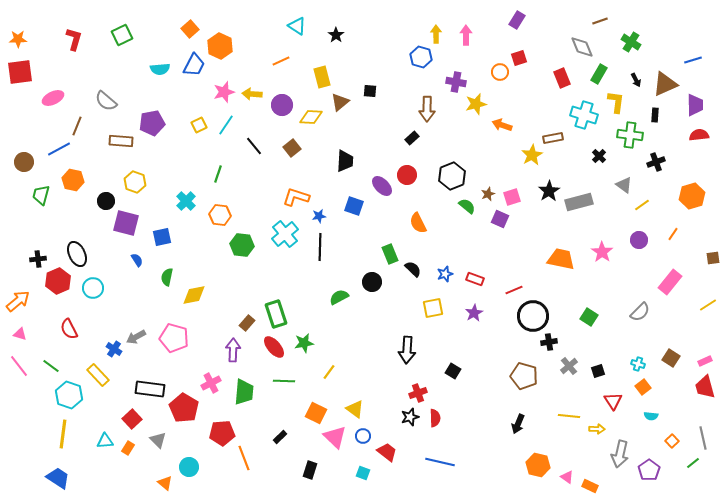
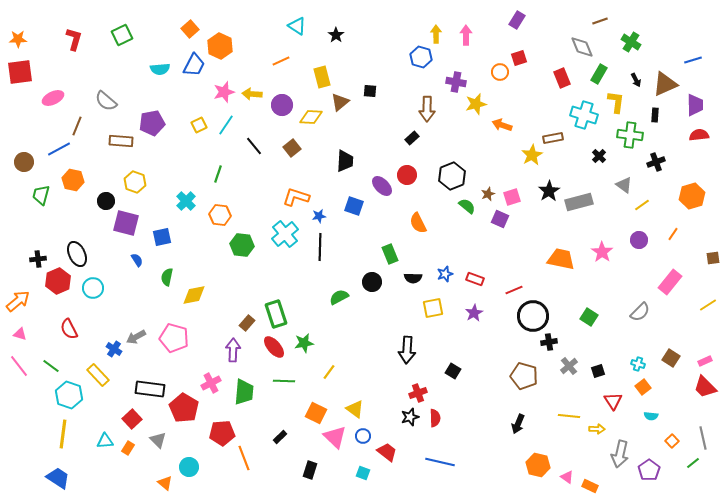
black semicircle at (413, 269): moved 9 px down; rotated 138 degrees clockwise
red trapezoid at (705, 387): rotated 30 degrees counterclockwise
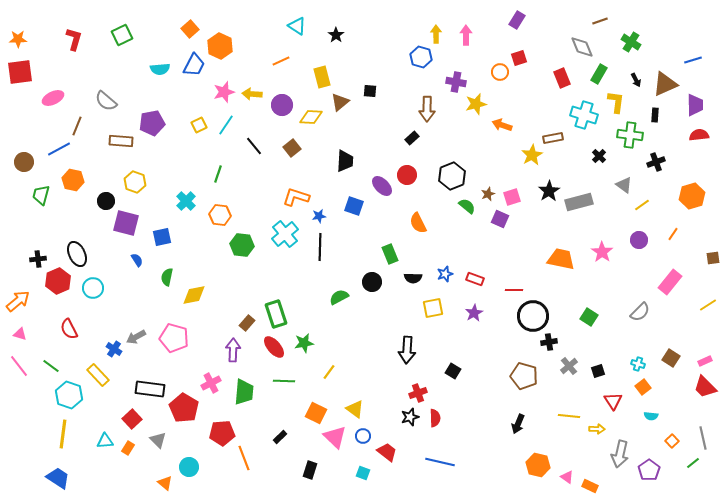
red line at (514, 290): rotated 24 degrees clockwise
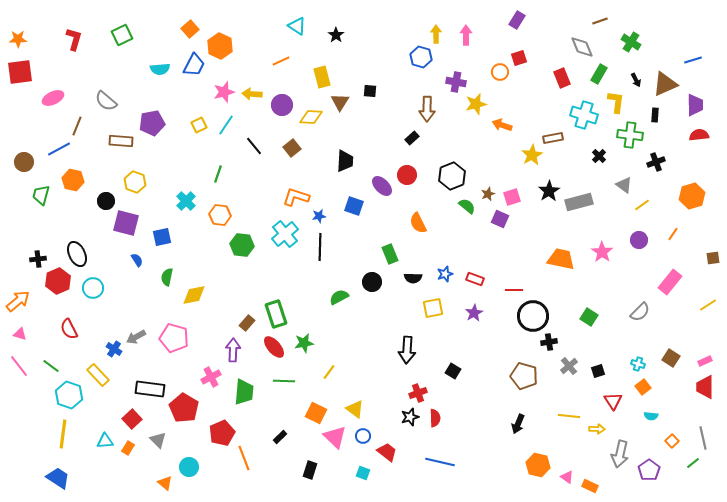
brown triangle at (340, 102): rotated 18 degrees counterclockwise
pink cross at (211, 383): moved 6 px up
red trapezoid at (705, 387): rotated 45 degrees clockwise
red pentagon at (222, 433): rotated 20 degrees counterclockwise
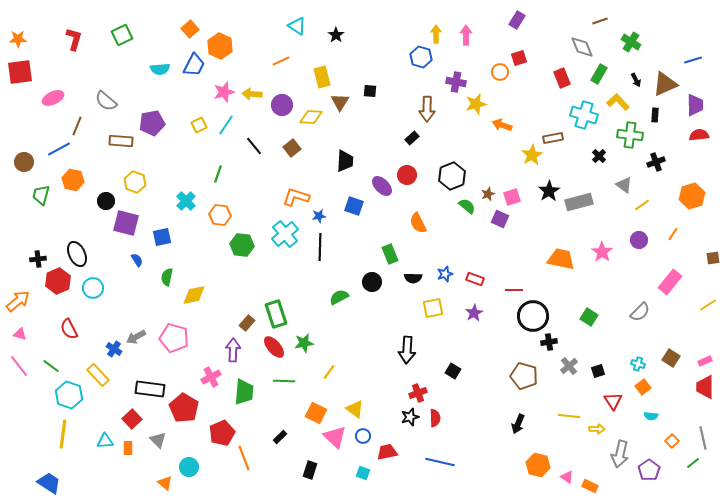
yellow L-shape at (616, 102): moved 2 px right; rotated 50 degrees counterclockwise
orange rectangle at (128, 448): rotated 32 degrees counterclockwise
red trapezoid at (387, 452): rotated 50 degrees counterclockwise
blue trapezoid at (58, 478): moved 9 px left, 5 px down
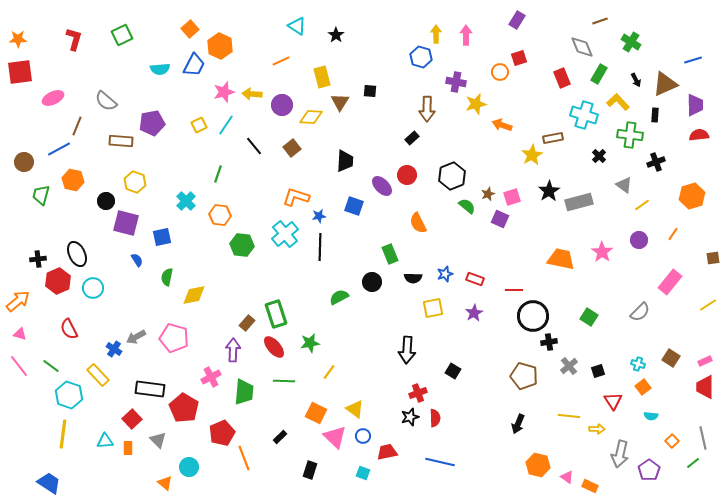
green star at (304, 343): moved 6 px right
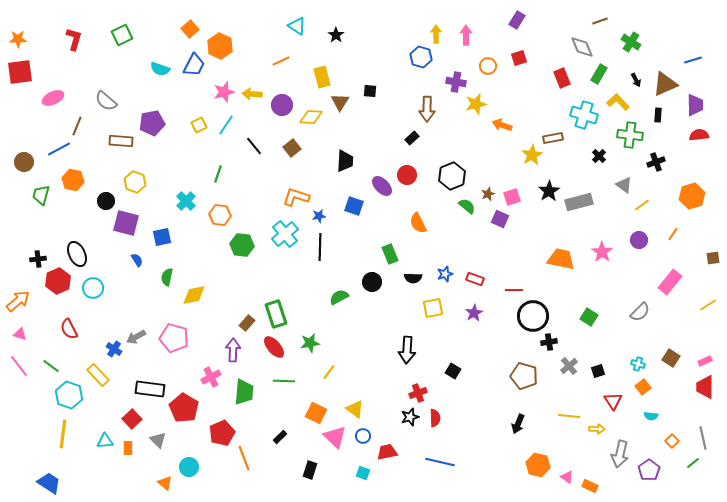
cyan semicircle at (160, 69): rotated 24 degrees clockwise
orange circle at (500, 72): moved 12 px left, 6 px up
black rectangle at (655, 115): moved 3 px right
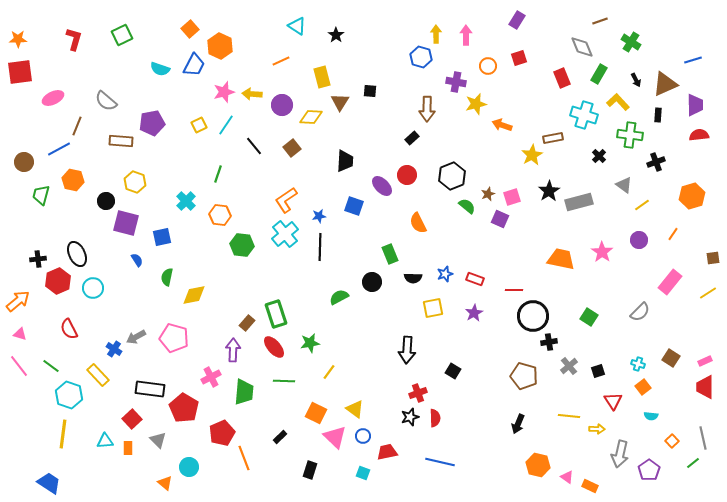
orange L-shape at (296, 197): moved 10 px left, 3 px down; rotated 52 degrees counterclockwise
yellow line at (708, 305): moved 12 px up
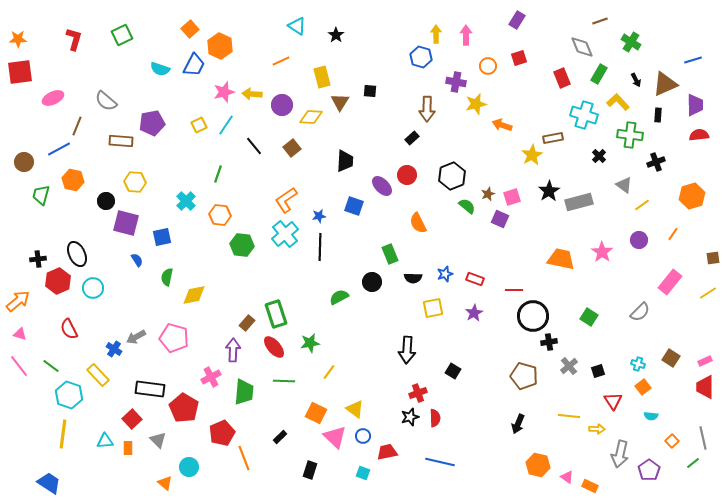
yellow hexagon at (135, 182): rotated 15 degrees counterclockwise
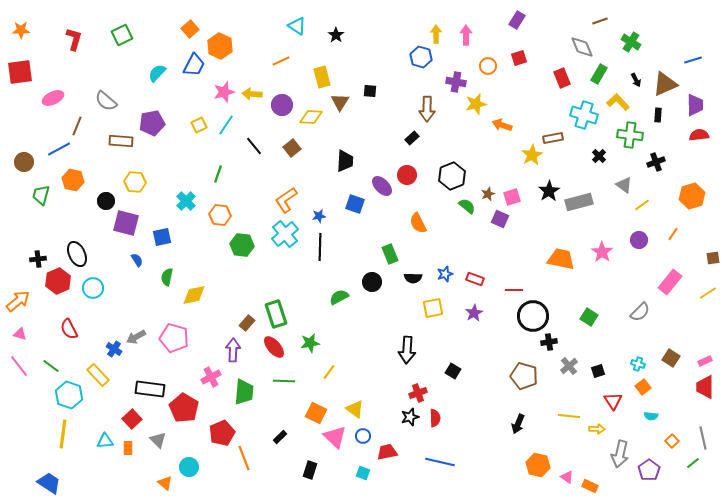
orange star at (18, 39): moved 3 px right, 9 px up
cyan semicircle at (160, 69): moved 3 px left, 4 px down; rotated 114 degrees clockwise
blue square at (354, 206): moved 1 px right, 2 px up
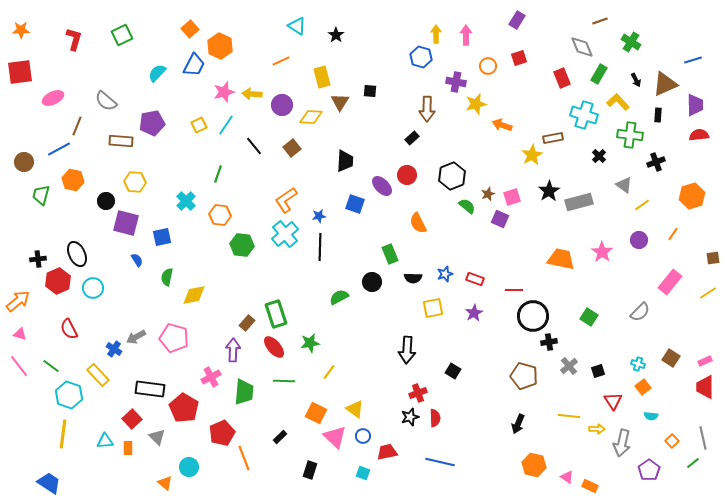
gray triangle at (158, 440): moved 1 px left, 3 px up
gray arrow at (620, 454): moved 2 px right, 11 px up
orange hexagon at (538, 465): moved 4 px left
